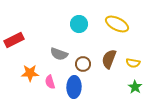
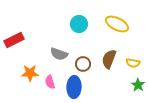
green star: moved 3 px right, 2 px up
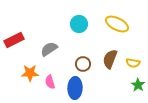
gray semicircle: moved 10 px left, 5 px up; rotated 126 degrees clockwise
brown semicircle: moved 1 px right
blue ellipse: moved 1 px right, 1 px down
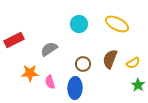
yellow semicircle: rotated 40 degrees counterclockwise
